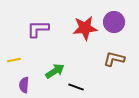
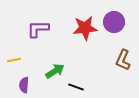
brown L-shape: moved 9 px right, 1 px down; rotated 80 degrees counterclockwise
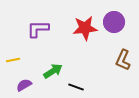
yellow line: moved 1 px left
green arrow: moved 2 px left
purple semicircle: rotated 56 degrees clockwise
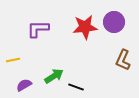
red star: moved 1 px up
green arrow: moved 1 px right, 5 px down
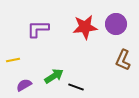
purple circle: moved 2 px right, 2 px down
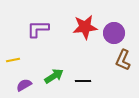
purple circle: moved 2 px left, 9 px down
black line: moved 7 px right, 6 px up; rotated 21 degrees counterclockwise
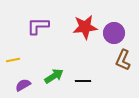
purple L-shape: moved 3 px up
purple semicircle: moved 1 px left
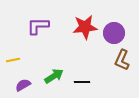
brown L-shape: moved 1 px left
black line: moved 1 px left, 1 px down
